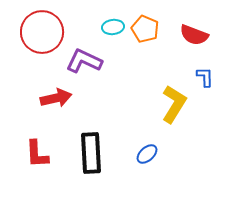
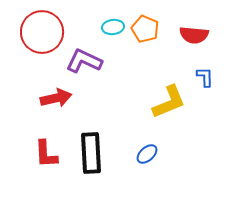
red semicircle: rotated 16 degrees counterclockwise
yellow L-shape: moved 5 px left, 2 px up; rotated 36 degrees clockwise
red L-shape: moved 9 px right
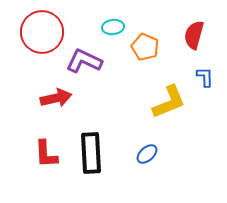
orange pentagon: moved 18 px down
red semicircle: rotated 100 degrees clockwise
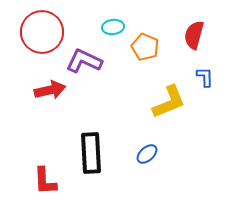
red arrow: moved 6 px left, 8 px up
red L-shape: moved 1 px left, 27 px down
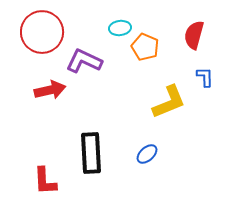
cyan ellipse: moved 7 px right, 1 px down
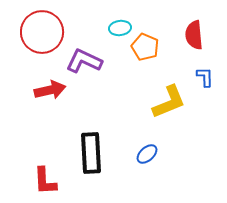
red semicircle: rotated 20 degrees counterclockwise
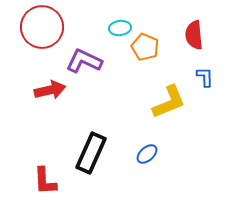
red circle: moved 5 px up
black rectangle: rotated 27 degrees clockwise
